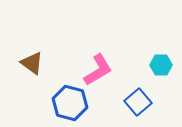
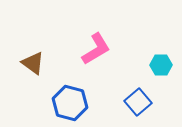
brown triangle: moved 1 px right
pink L-shape: moved 2 px left, 21 px up
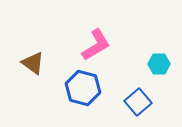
pink L-shape: moved 4 px up
cyan hexagon: moved 2 px left, 1 px up
blue hexagon: moved 13 px right, 15 px up
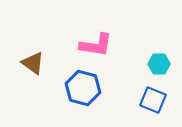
pink L-shape: rotated 40 degrees clockwise
blue square: moved 15 px right, 2 px up; rotated 28 degrees counterclockwise
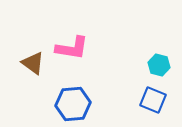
pink L-shape: moved 24 px left, 3 px down
cyan hexagon: moved 1 px down; rotated 15 degrees clockwise
blue hexagon: moved 10 px left, 16 px down; rotated 20 degrees counterclockwise
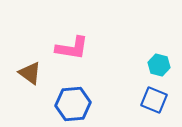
brown triangle: moved 3 px left, 10 px down
blue square: moved 1 px right
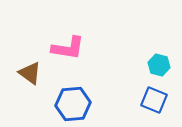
pink L-shape: moved 4 px left
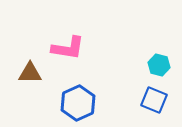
brown triangle: rotated 35 degrees counterclockwise
blue hexagon: moved 5 px right, 1 px up; rotated 20 degrees counterclockwise
